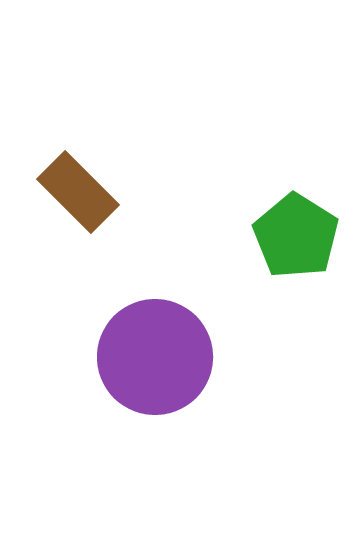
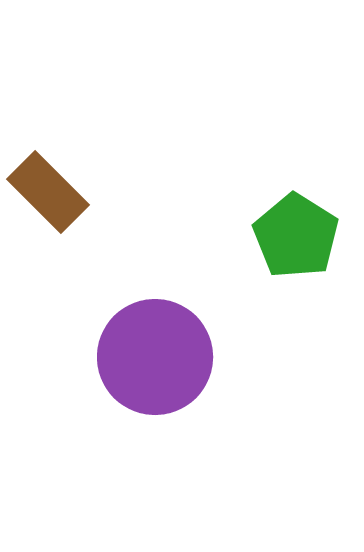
brown rectangle: moved 30 px left
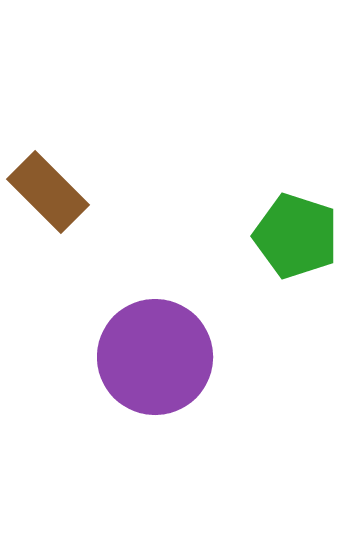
green pentagon: rotated 14 degrees counterclockwise
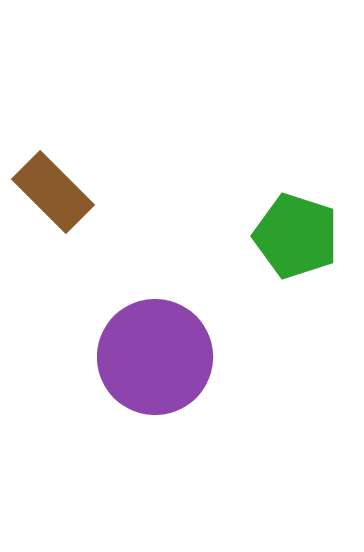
brown rectangle: moved 5 px right
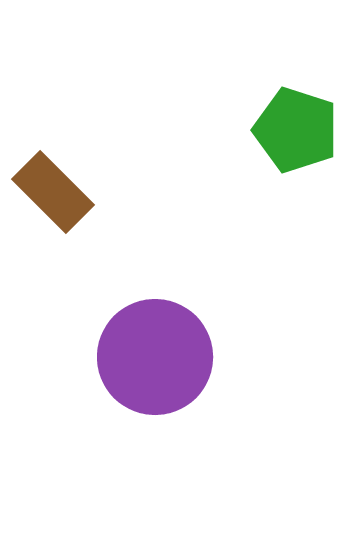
green pentagon: moved 106 px up
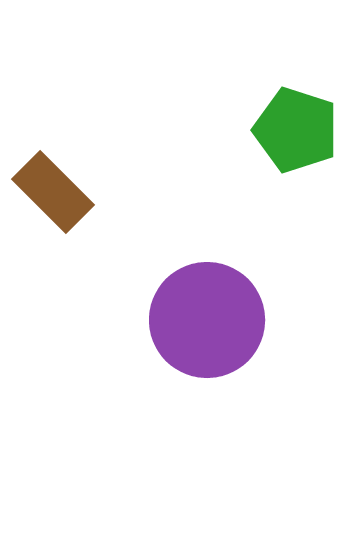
purple circle: moved 52 px right, 37 px up
